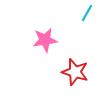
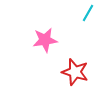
cyan line: moved 1 px right
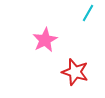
pink star: rotated 20 degrees counterclockwise
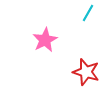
red star: moved 11 px right
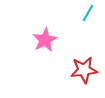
red star: moved 2 px left, 2 px up; rotated 24 degrees counterclockwise
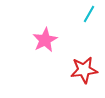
cyan line: moved 1 px right, 1 px down
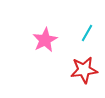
cyan line: moved 2 px left, 19 px down
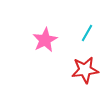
red star: moved 1 px right
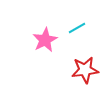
cyan line: moved 10 px left, 5 px up; rotated 30 degrees clockwise
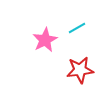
red star: moved 5 px left
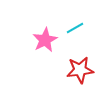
cyan line: moved 2 px left
